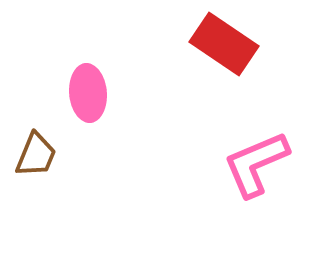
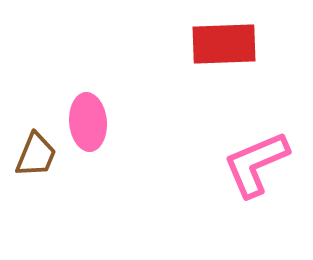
red rectangle: rotated 36 degrees counterclockwise
pink ellipse: moved 29 px down
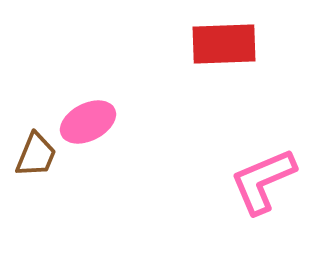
pink ellipse: rotated 68 degrees clockwise
pink L-shape: moved 7 px right, 17 px down
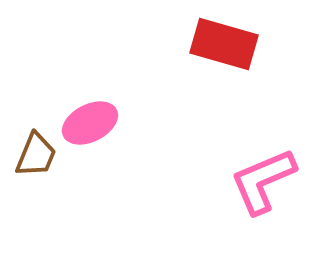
red rectangle: rotated 18 degrees clockwise
pink ellipse: moved 2 px right, 1 px down
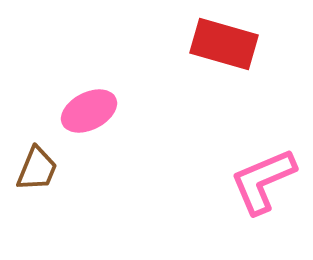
pink ellipse: moved 1 px left, 12 px up
brown trapezoid: moved 1 px right, 14 px down
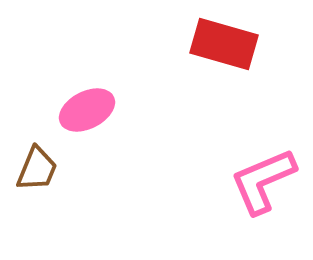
pink ellipse: moved 2 px left, 1 px up
